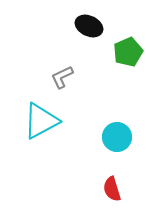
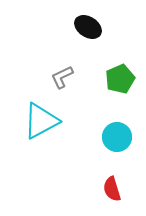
black ellipse: moved 1 px left, 1 px down; rotated 8 degrees clockwise
green pentagon: moved 8 px left, 27 px down
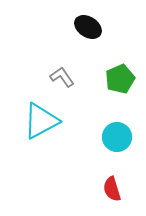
gray L-shape: rotated 80 degrees clockwise
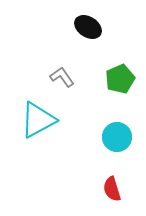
cyan triangle: moved 3 px left, 1 px up
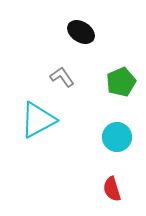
black ellipse: moved 7 px left, 5 px down
green pentagon: moved 1 px right, 3 px down
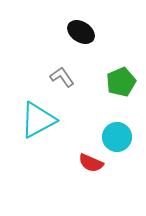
red semicircle: moved 21 px left, 26 px up; rotated 50 degrees counterclockwise
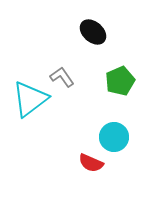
black ellipse: moved 12 px right; rotated 8 degrees clockwise
green pentagon: moved 1 px left, 1 px up
cyan triangle: moved 8 px left, 21 px up; rotated 9 degrees counterclockwise
cyan circle: moved 3 px left
